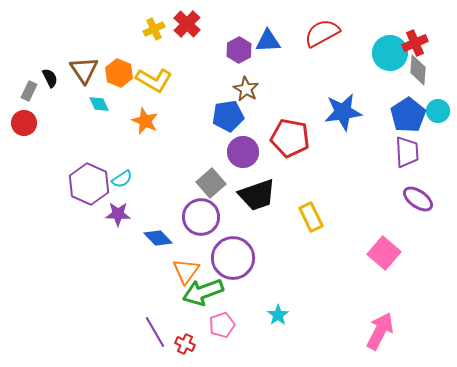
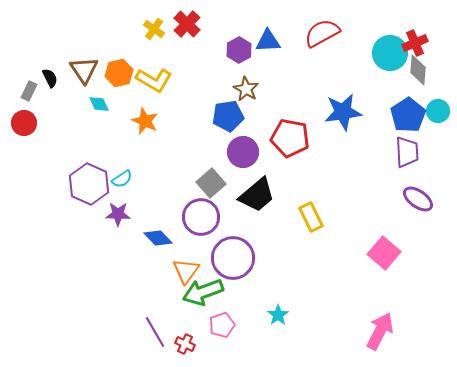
yellow cross at (154, 29): rotated 30 degrees counterclockwise
orange hexagon at (119, 73): rotated 24 degrees clockwise
black trapezoid at (257, 195): rotated 21 degrees counterclockwise
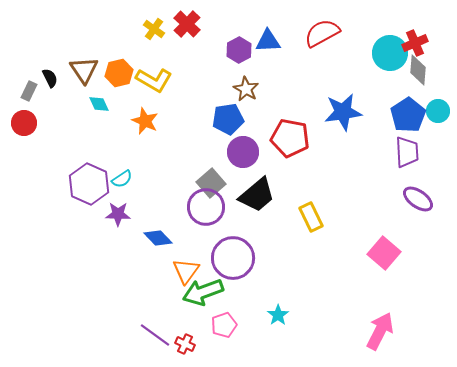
blue pentagon at (228, 116): moved 3 px down
purple circle at (201, 217): moved 5 px right, 10 px up
pink pentagon at (222, 325): moved 2 px right
purple line at (155, 332): moved 3 px down; rotated 24 degrees counterclockwise
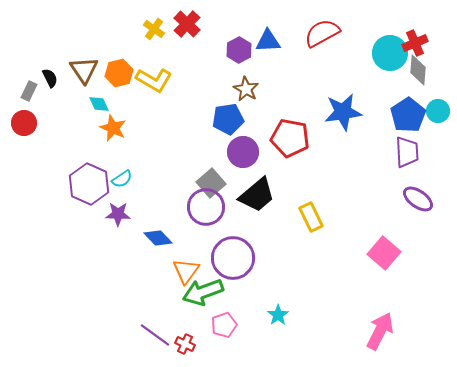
orange star at (145, 121): moved 32 px left, 7 px down
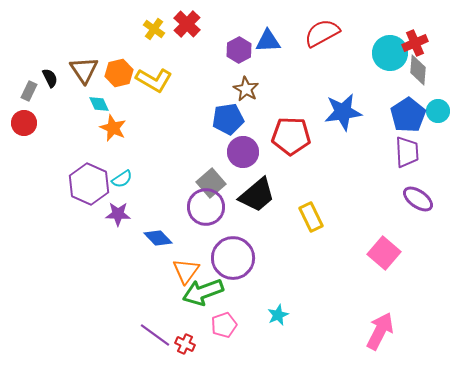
red pentagon at (290, 138): moved 1 px right, 2 px up; rotated 9 degrees counterclockwise
cyan star at (278, 315): rotated 10 degrees clockwise
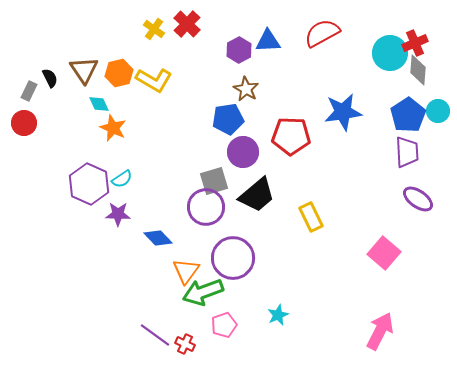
gray square at (211, 183): moved 3 px right, 2 px up; rotated 24 degrees clockwise
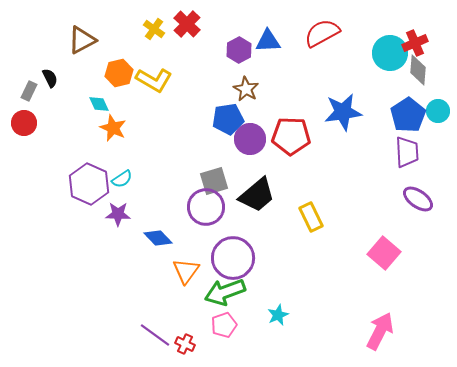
brown triangle at (84, 70): moved 2 px left, 30 px up; rotated 36 degrees clockwise
purple circle at (243, 152): moved 7 px right, 13 px up
green arrow at (203, 292): moved 22 px right
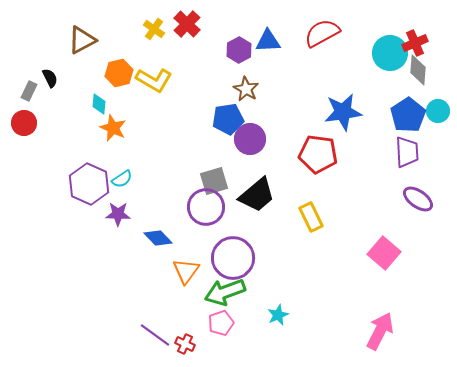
cyan diamond at (99, 104): rotated 30 degrees clockwise
red pentagon at (291, 136): moved 27 px right, 18 px down; rotated 6 degrees clockwise
pink pentagon at (224, 325): moved 3 px left, 2 px up
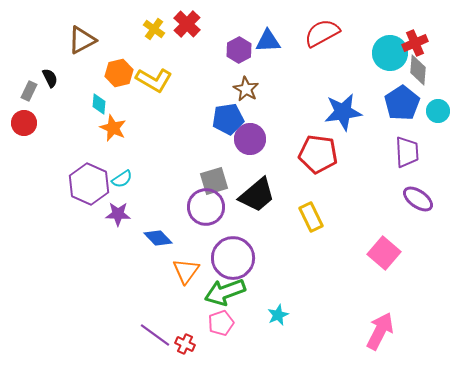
blue pentagon at (408, 115): moved 6 px left, 12 px up
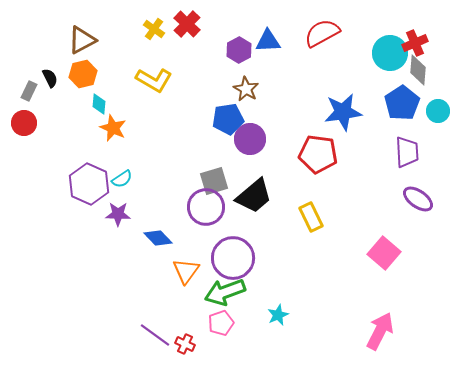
orange hexagon at (119, 73): moved 36 px left, 1 px down
black trapezoid at (257, 195): moved 3 px left, 1 px down
